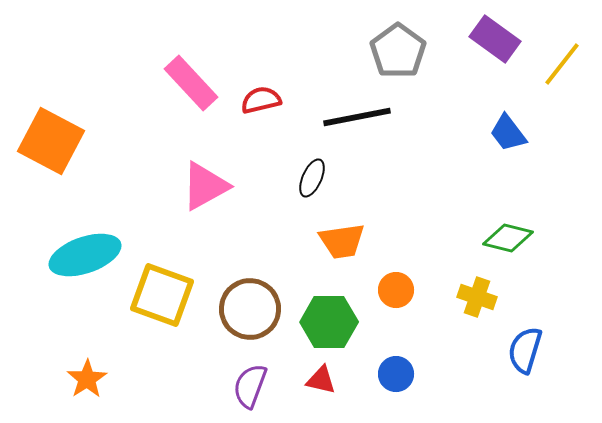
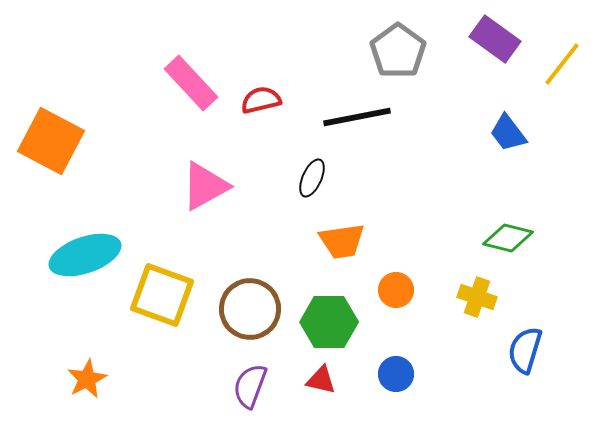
orange star: rotated 6 degrees clockwise
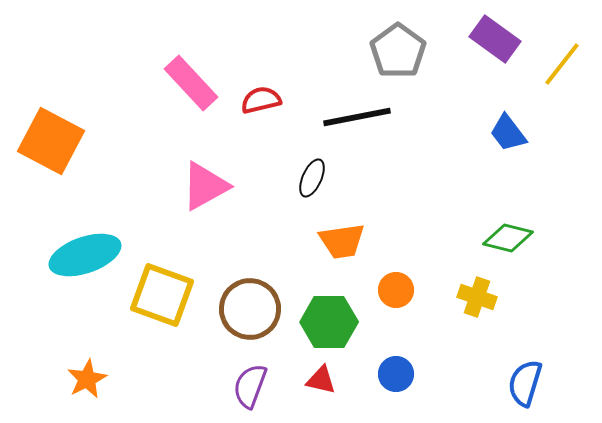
blue semicircle: moved 33 px down
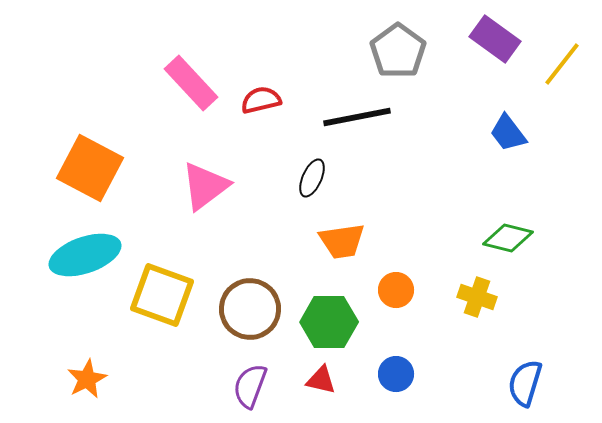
orange square: moved 39 px right, 27 px down
pink triangle: rotated 8 degrees counterclockwise
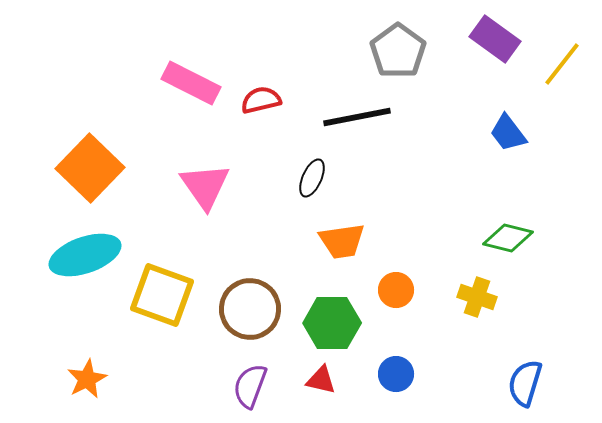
pink rectangle: rotated 20 degrees counterclockwise
orange square: rotated 16 degrees clockwise
pink triangle: rotated 28 degrees counterclockwise
green hexagon: moved 3 px right, 1 px down
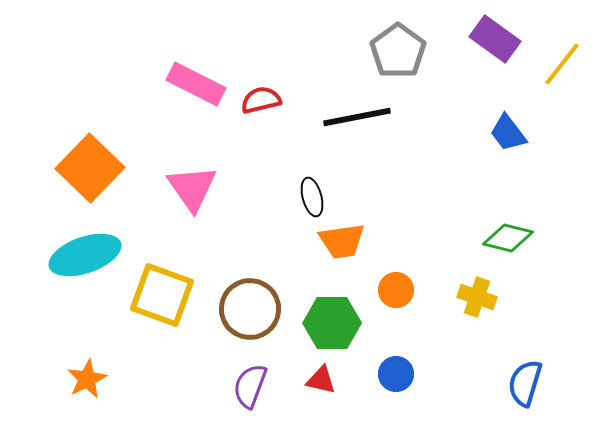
pink rectangle: moved 5 px right, 1 px down
black ellipse: moved 19 px down; rotated 39 degrees counterclockwise
pink triangle: moved 13 px left, 2 px down
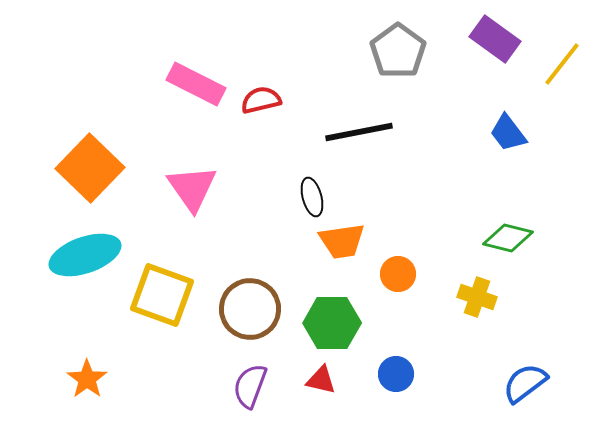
black line: moved 2 px right, 15 px down
orange circle: moved 2 px right, 16 px up
orange star: rotated 9 degrees counterclockwise
blue semicircle: rotated 36 degrees clockwise
